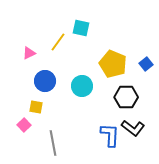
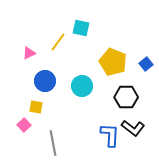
yellow pentagon: moved 2 px up
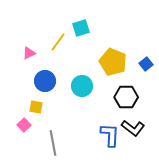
cyan square: rotated 30 degrees counterclockwise
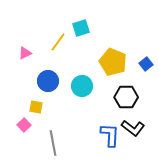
pink triangle: moved 4 px left
blue circle: moved 3 px right
